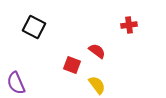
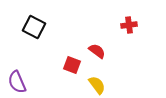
purple semicircle: moved 1 px right, 1 px up
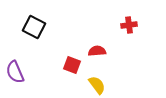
red semicircle: rotated 42 degrees counterclockwise
purple semicircle: moved 2 px left, 10 px up
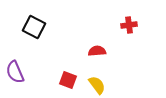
red square: moved 4 px left, 15 px down
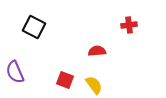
red square: moved 3 px left
yellow semicircle: moved 3 px left
